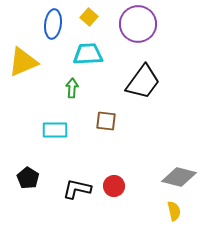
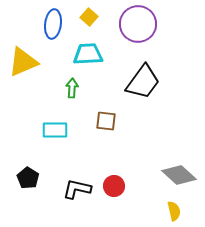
gray diamond: moved 2 px up; rotated 28 degrees clockwise
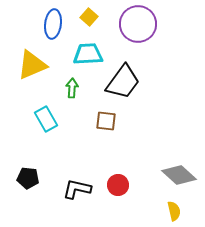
yellow triangle: moved 9 px right, 3 px down
black trapezoid: moved 20 px left
cyan rectangle: moved 9 px left, 11 px up; rotated 60 degrees clockwise
black pentagon: rotated 25 degrees counterclockwise
red circle: moved 4 px right, 1 px up
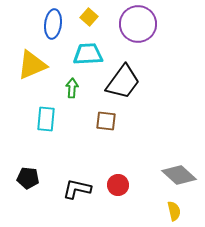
cyan rectangle: rotated 35 degrees clockwise
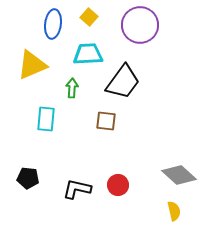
purple circle: moved 2 px right, 1 px down
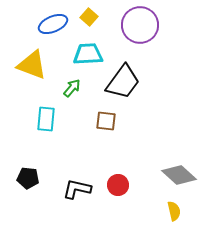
blue ellipse: rotated 60 degrees clockwise
yellow triangle: rotated 44 degrees clockwise
green arrow: rotated 36 degrees clockwise
